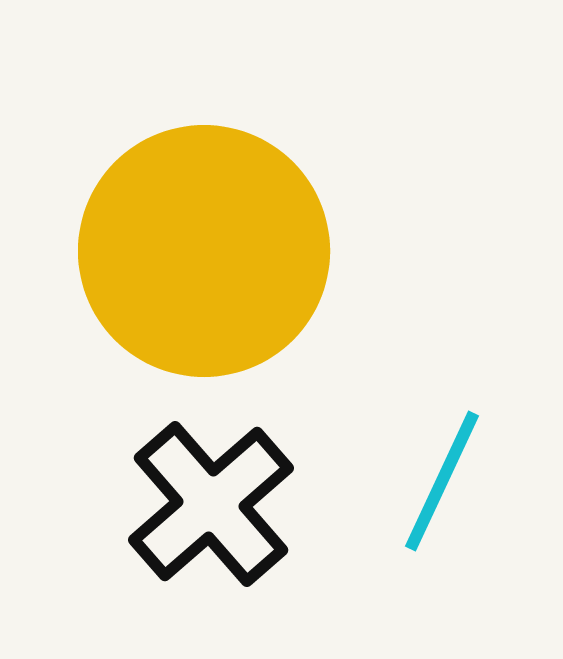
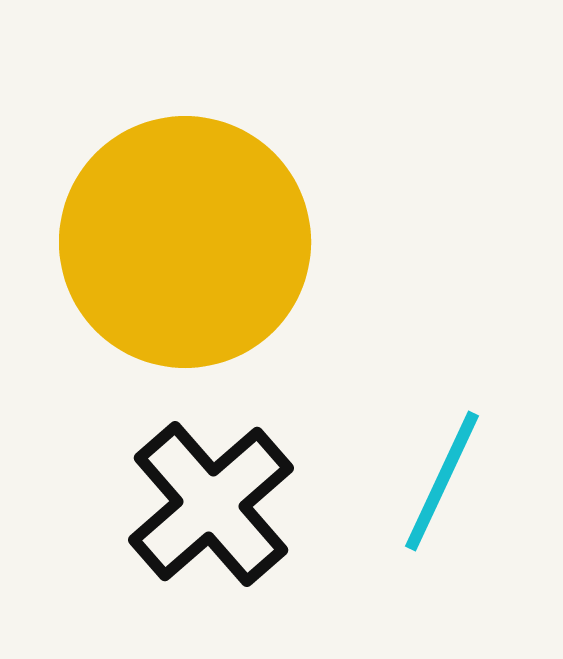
yellow circle: moved 19 px left, 9 px up
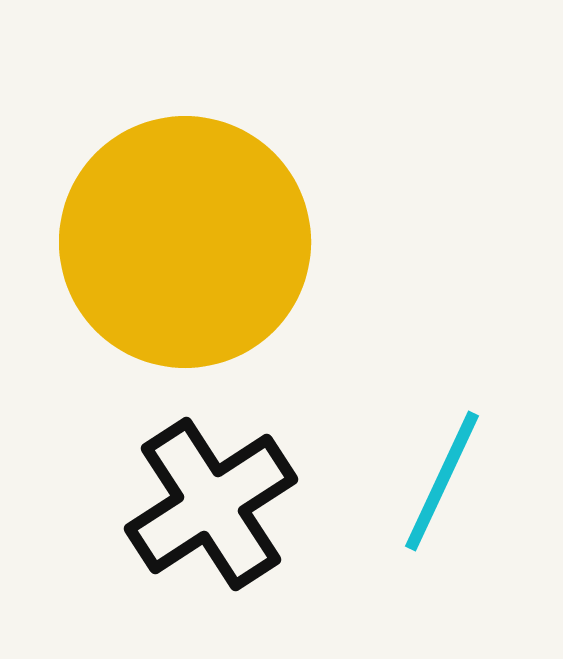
black cross: rotated 8 degrees clockwise
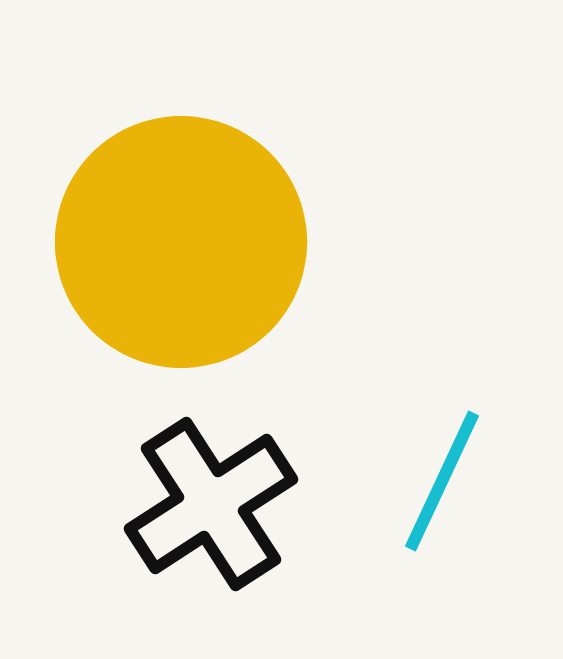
yellow circle: moved 4 px left
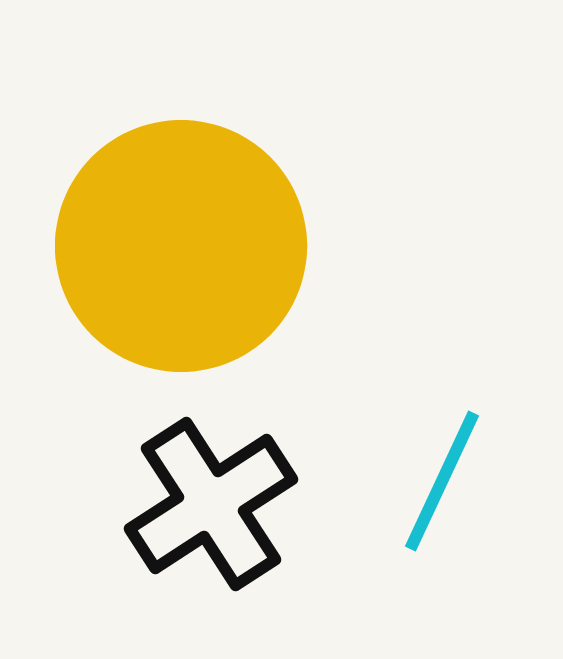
yellow circle: moved 4 px down
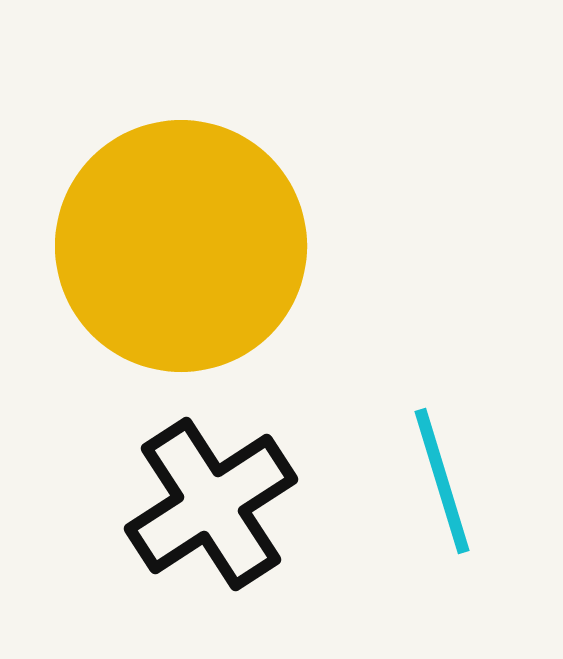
cyan line: rotated 42 degrees counterclockwise
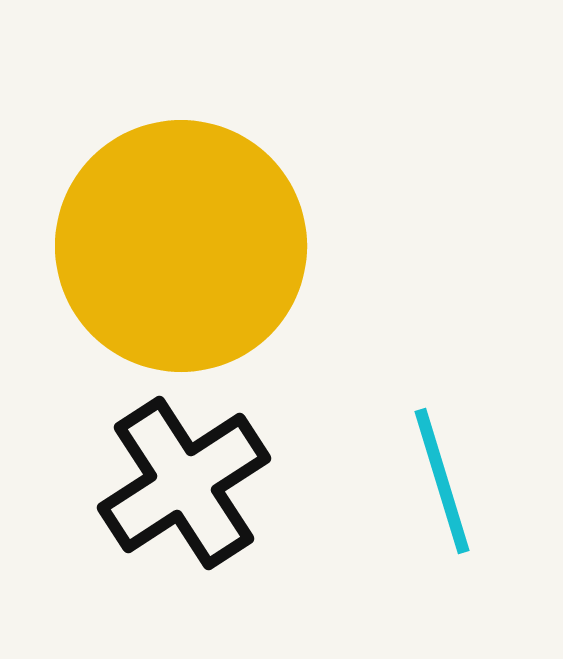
black cross: moved 27 px left, 21 px up
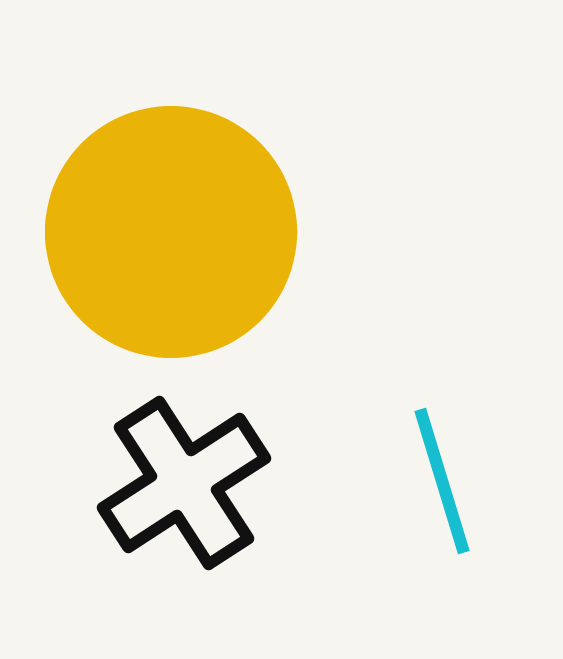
yellow circle: moved 10 px left, 14 px up
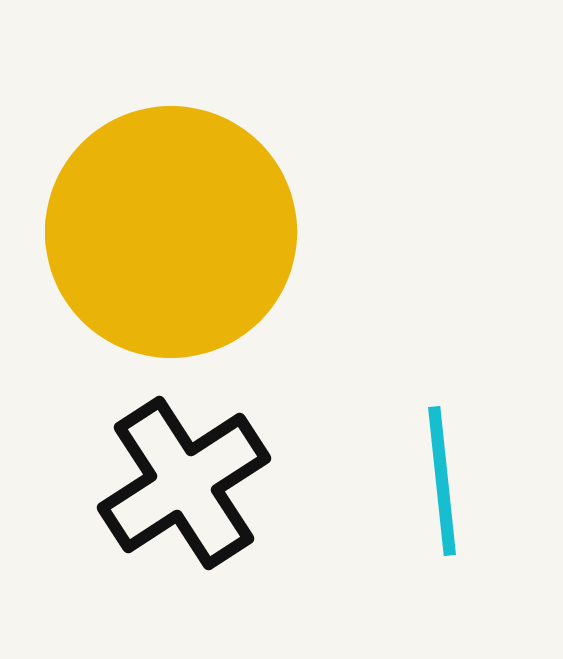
cyan line: rotated 11 degrees clockwise
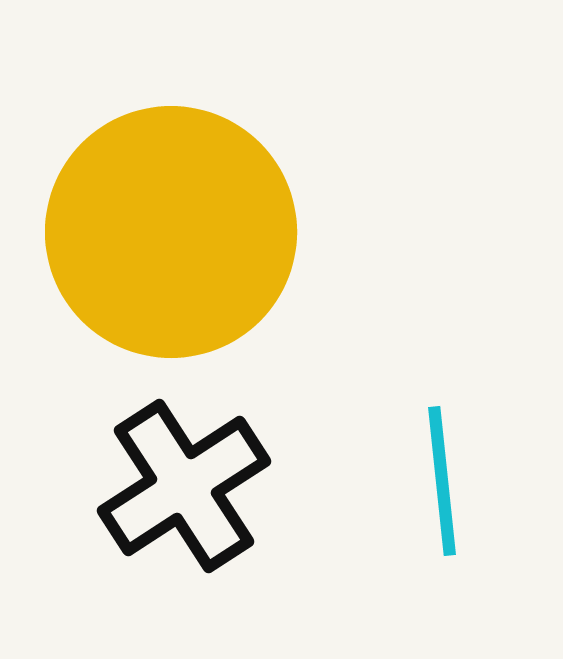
black cross: moved 3 px down
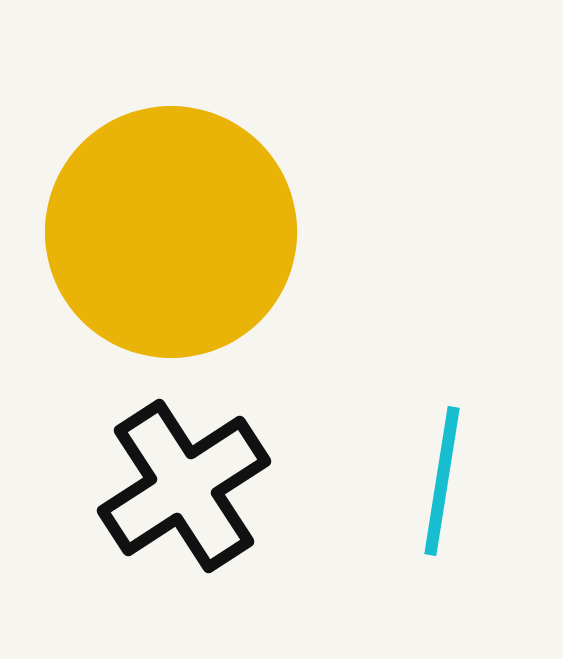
cyan line: rotated 15 degrees clockwise
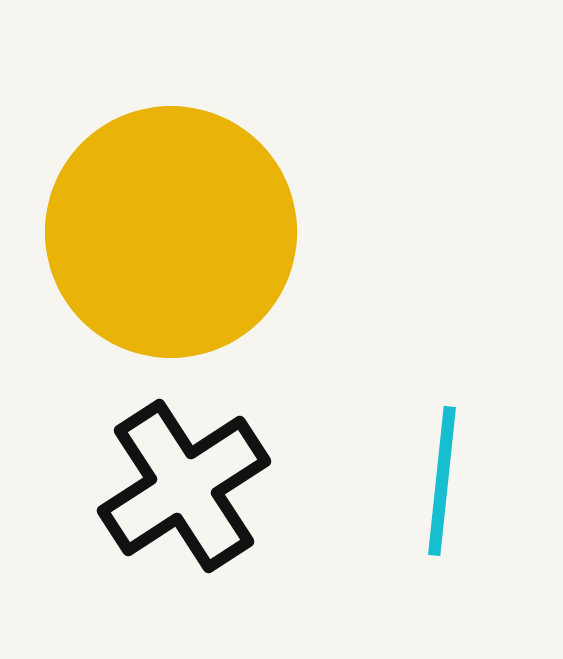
cyan line: rotated 3 degrees counterclockwise
